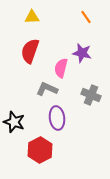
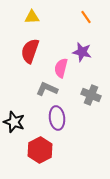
purple star: moved 1 px up
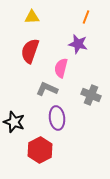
orange line: rotated 56 degrees clockwise
purple star: moved 4 px left, 8 px up
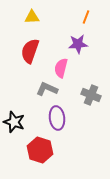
purple star: rotated 18 degrees counterclockwise
red hexagon: rotated 15 degrees counterclockwise
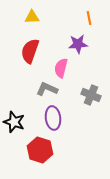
orange line: moved 3 px right, 1 px down; rotated 32 degrees counterclockwise
purple ellipse: moved 4 px left
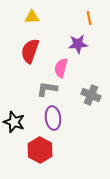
gray L-shape: rotated 15 degrees counterclockwise
red hexagon: rotated 10 degrees clockwise
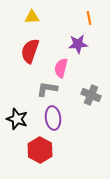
black star: moved 3 px right, 3 px up
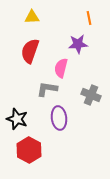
purple ellipse: moved 6 px right
red hexagon: moved 11 px left
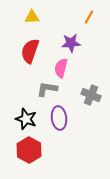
orange line: moved 1 px up; rotated 40 degrees clockwise
purple star: moved 7 px left, 1 px up
black star: moved 9 px right
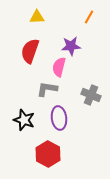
yellow triangle: moved 5 px right
purple star: moved 3 px down
pink semicircle: moved 2 px left, 1 px up
black star: moved 2 px left, 1 px down
red hexagon: moved 19 px right, 4 px down
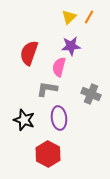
yellow triangle: moved 32 px right; rotated 42 degrees counterclockwise
red semicircle: moved 1 px left, 2 px down
gray cross: moved 1 px up
